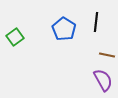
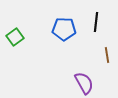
blue pentagon: rotated 30 degrees counterclockwise
brown line: rotated 70 degrees clockwise
purple semicircle: moved 19 px left, 3 px down
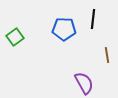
black line: moved 3 px left, 3 px up
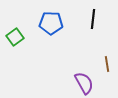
blue pentagon: moved 13 px left, 6 px up
brown line: moved 9 px down
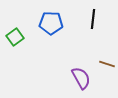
brown line: rotated 63 degrees counterclockwise
purple semicircle: moved 3 px left, 5 px up
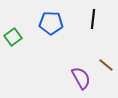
green square: moved 2 px left
brown line: moved 1 px left, 1 px down; rotated 21 degrees clockwise
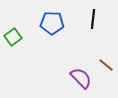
blue pentagon: moved 1 px right
purple semicircle: rotated 15 degrees counterclockwise
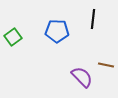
blue pentagon: moved 5 px right, 8 px down
brown line: rotated 28 degrees counterclockwise
purple semicircle: moved 1 px right, 1 px up
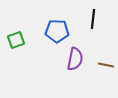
green square: moved 3 px right, 3 px down; rotated 18 degrees clockwise
purple semicircle: moved 7 px left, 18 px up; rotated 55 degrees clockwise
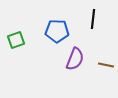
purple semicircle: rotated 10 degrees clockwise
